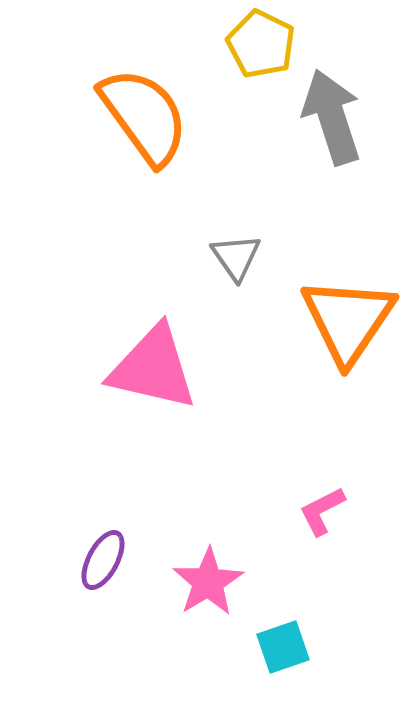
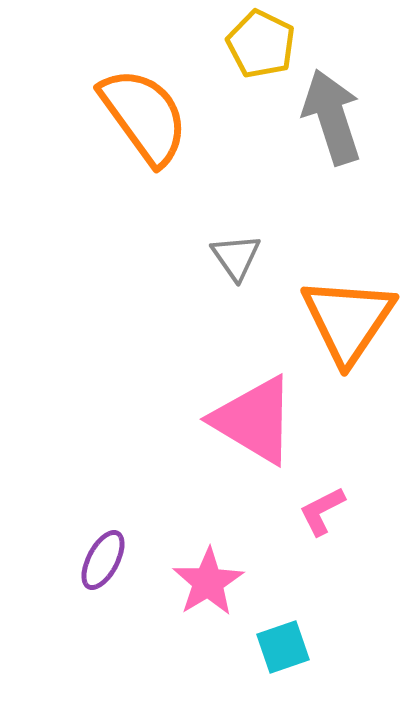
pink triangle: moved 101 px right, 52 px down; rotated 18 degrees clockwise
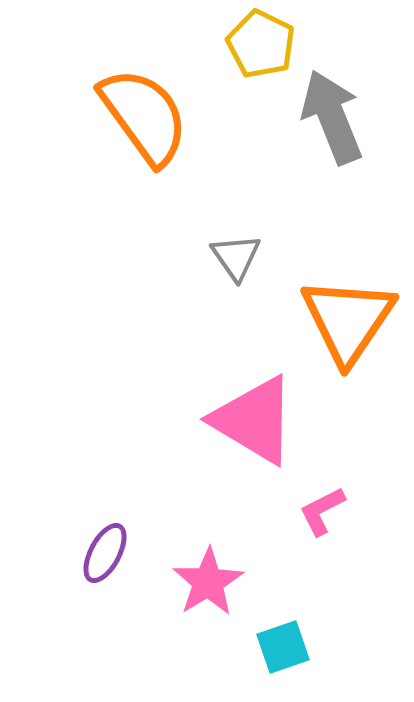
gray arrow: rotated 4 degrees counterclockwise
purple ellipse: moved 2 px right, 7 px up
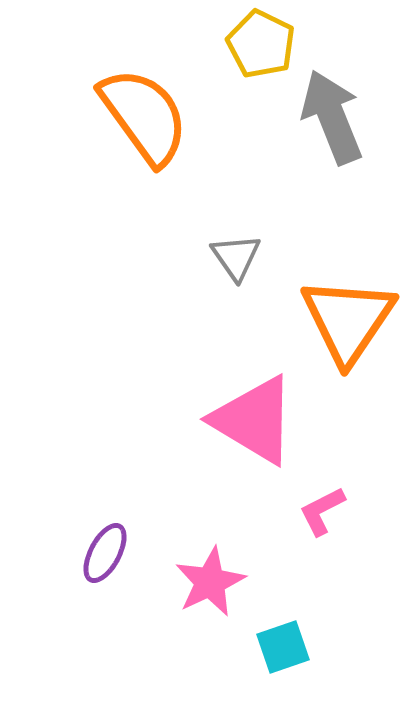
pink star: moved 2 px right; rotated 6 degrees clockwise
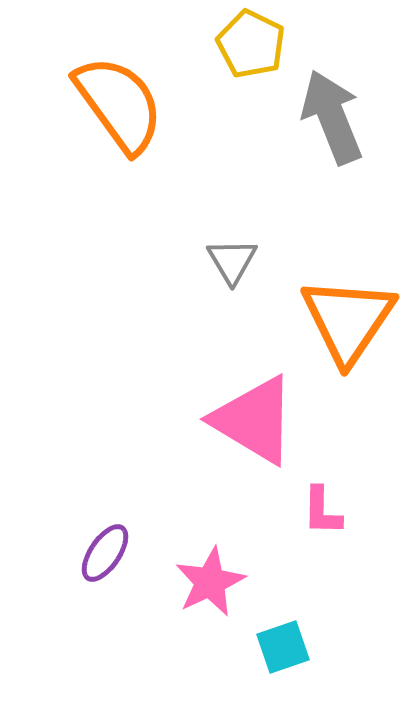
yellow pentagon: moved 10 px left
orange semicircle: moved 25 px left, 12 px up
gray triangle: moved 4 px left, 4 px down; rotated 4 degrees clockwise
pink L-shape: rotated 62 degrees counterclockwise
purple ellipse: rotated 6 degrees clockwise
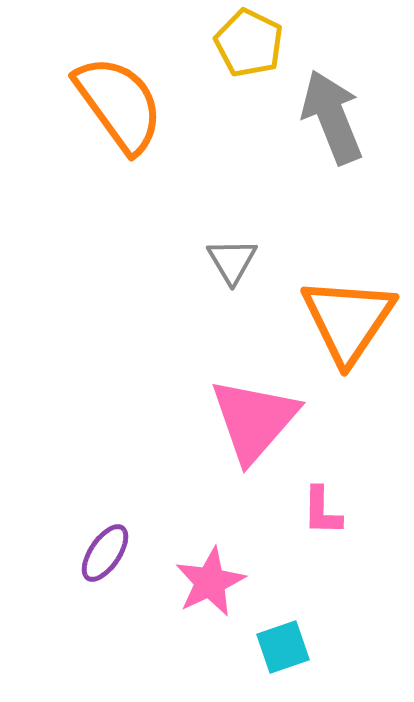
yellow pentagon: moved 2 px left, 1 px up
pink triangle: rotated 40 degrees clockwise
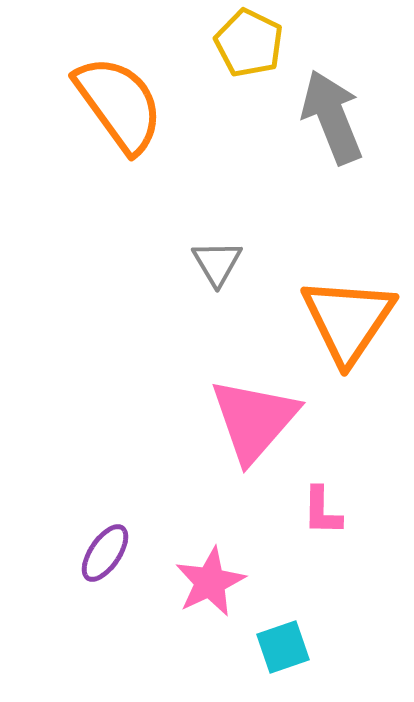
gray triangle: moved 15 px left, 2 px down
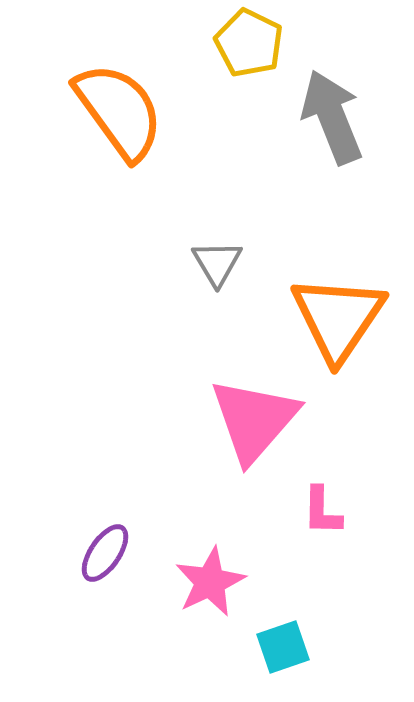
orange semicircle: moved 7 px down
orange triangle: moved 10 px left, 2 px up
